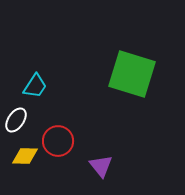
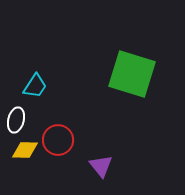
white ellipse: rotated 20 degrees counterclockwise
red circle: moved 1 px up
yellow diamond: moved 6 px up
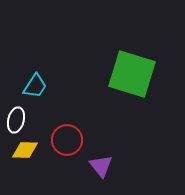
red circle: moved 9 px right
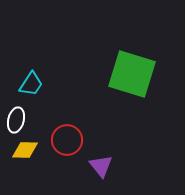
cyan trapezoid: moved 4 px left, 2 px up
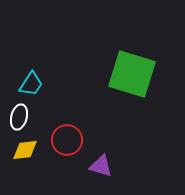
white ellipse: moved 3 px right, 3 px up
yellow diamond: rotated 8 degrees counterclockwise
purple triangle: rotated 35 degrees counterclockwise
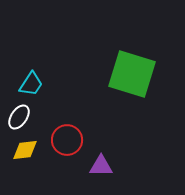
white ellipse: rotated 20 degrees clockwise
purple triangle: rotated 15 degrees counterclockwise
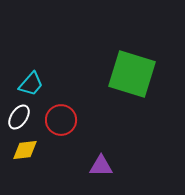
cyan trapezoid: rotated 8 degrees clockwise
red circle: moved 6 px left, 20 px up
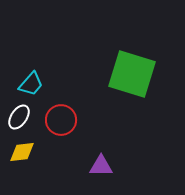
yellow diamond: moved 3 px left, 2 px down
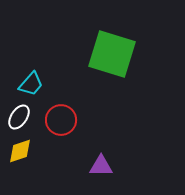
green square: moved 20 px left, 20 px up
yellow diamond: moved 2 px left, 1 px up; rotated 12 degrees counterclockwise
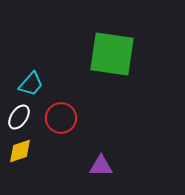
green square: rotated 9 degrees counterclockwise
red circle: moved 2 px up
